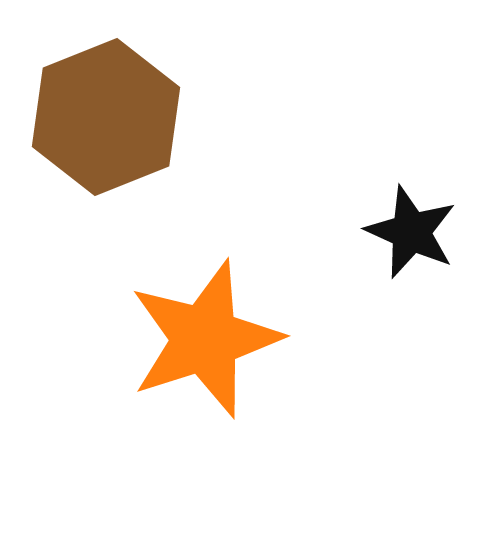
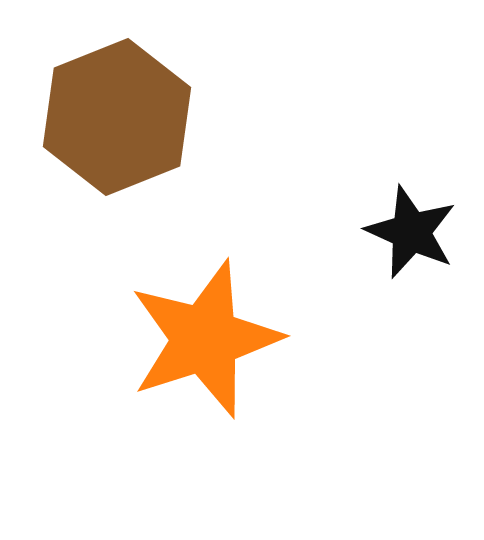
brown hexagon: moved 11 px right
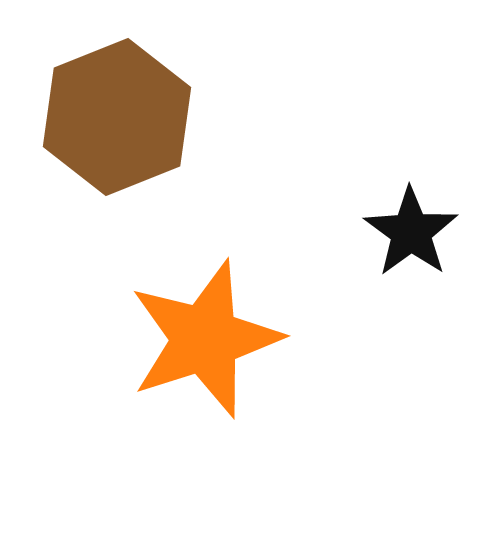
black star: rotated 12 degrees clockwise
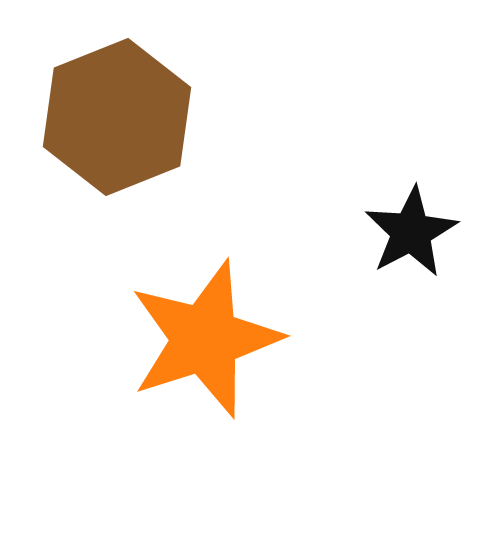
black star: rotated 8 degrees clockwise
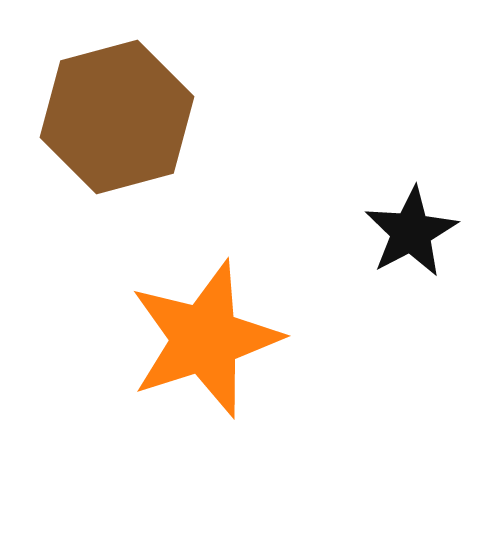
brown hexagon: rotated 7 degrees clockwise
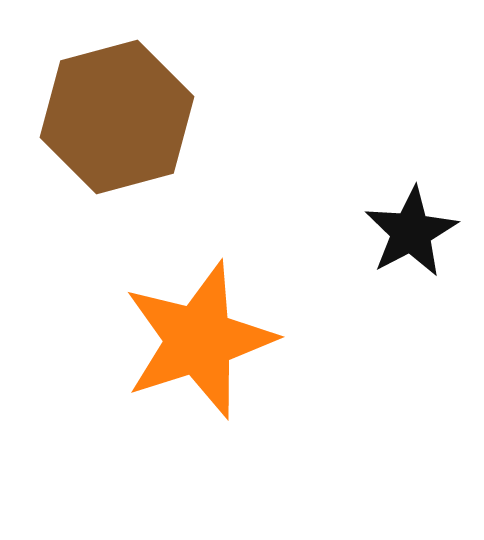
orange star: moved 6 px left, 1 px down
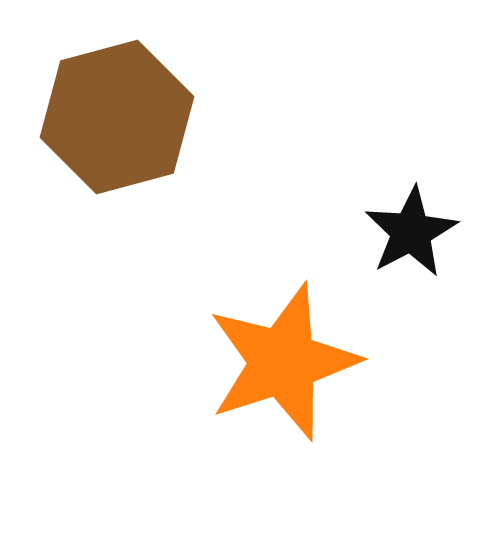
orange star: moved 84 px right, 22 px down
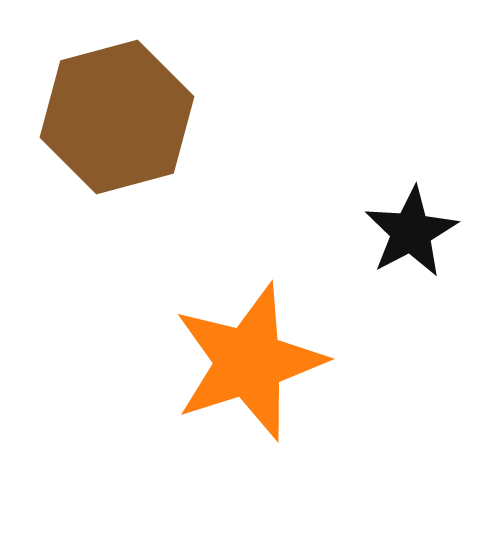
orange star: moved 34 px left
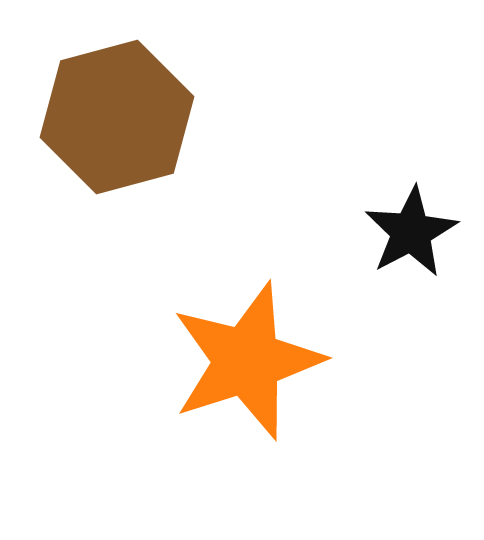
orange star: moved 2 px left, 1 px up
